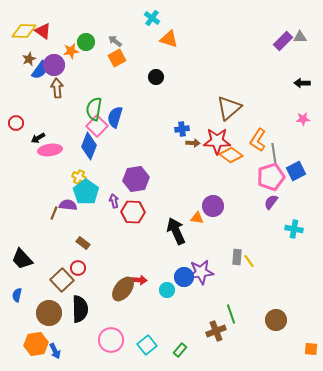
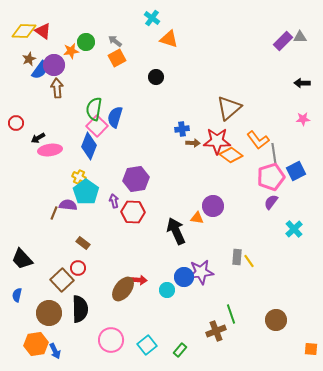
orange L-shape at (258, 140): rotated 70 degrees counterclockwise
cyan cross at (294, 229): rotated 36 degrees clockwise
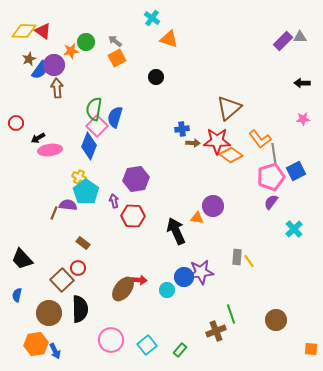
orange L-shape at (258, 140): moved 2 px right, 1 px up
red hexagon at (133, 212): moved 4 px down
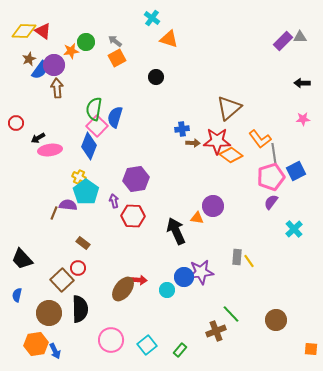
green line at (231, 314): rotated 24 degrees counterclockwise
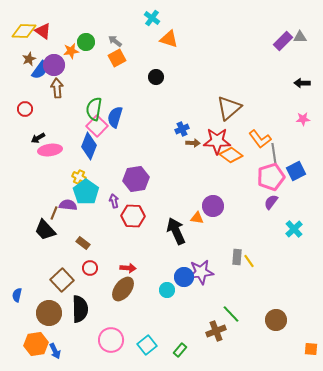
red circle at (16, 123): moved 9 px right, 14 px up
blue cross at (182, 129): rotated 16 degrees counterclockwise
black trapezoid at (22, 259): moved 23 px right, 29 px up
red circle at (78, 268): moved 12 px right
red arrow at (139, 280): moved 11 px left, 12 px up
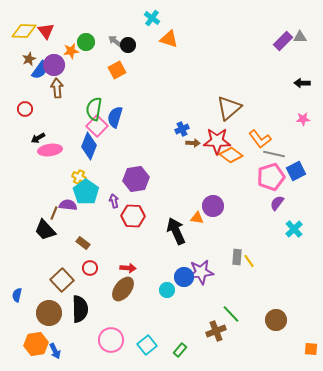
red triangle at (43, 31): moved 3 px right; rotated 18 degrees clockwise
orange square at (117, 58): moved 12 px down
black circle at (156, 77): moved 28 px left, 32 px up
gray line at (274, 154): rotated 70 degrees counterclockwise
purple semicircle at (271, 202): moved 6 px right, 1 px down
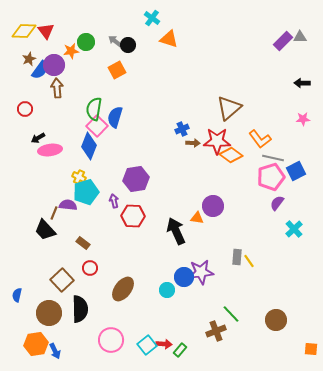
gray line at (274, 154): moved 1 px left, 4 px down
cyan pentagon at (86, 192): rotated 20 degrees clockwise
red arrow at (128, 268): moved 36 px right, 76 px down
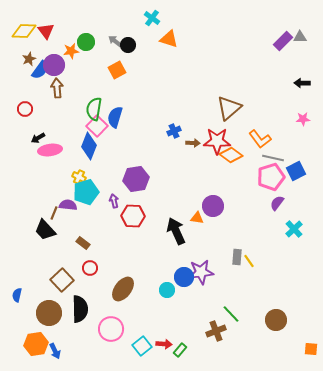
blue cross at (182, 129): moved 8 px left, 2 px down
pink circle at (111, 340): moved 11 px up
cyan square at (147, 345): moved 5 px left, 1 px down
